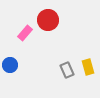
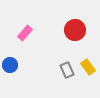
red circle: moved 27 px right, 10 px down
yellow rectangle: rotated 21 degrees counterclockwise
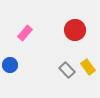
gray rectangle: rotated 21 degrees counterclockwise
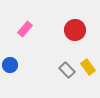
pink rectangle: moved 4 px up
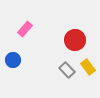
red circle: moved 10 px down
blue circle: moved 3 px right, 5 px up
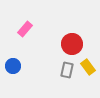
red circle: moved 3 px left, 4 px down
blue circle: moved 6 px down
gray rectangle: rotated 56 degrees clockwise
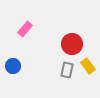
yellow rectangle: moved 1 px up
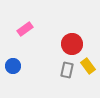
pink rectangle: rotated 14 degrees clockwise
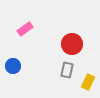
yellow rectangle: moved 16 px down; rotated 63 degrees clockwise
